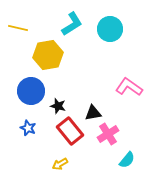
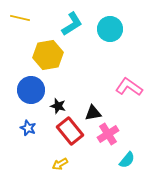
yellow line: moved 2 px right, 10 px up
blue circle: moved 1 px up
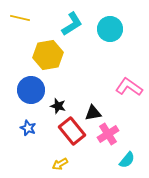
red rectangle: moved 2 px right
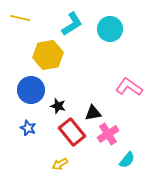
red rectangle: moved 1 px down
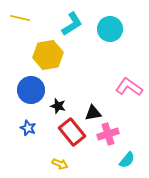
pink cross: rotated 15 degrees clockwise
yellow arrow: rotated 126 degrees counterclockwise
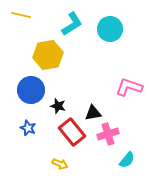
yellow line: moved 1 px right, 3 px up
pink L-shape: rotated 16 degrees counterclockwise
